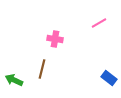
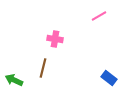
pink line: moved 7 px up
brown line: moved 1 px right, 1 px up
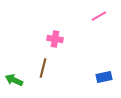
blue rectangle: moved 5 px left, 1 px up; rotated 49 degrees counterclockwise
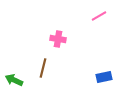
pink cross: moved 3 px right
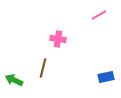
pink line: moved 1 px up
blue rectangle: moved 2 px right
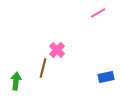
pink line: moved 1 px left, 2 px up
pink cross: moved 1 px left, 11 px down; rotated 35 degrees clockwise
green arrow: moved 2 px right, 1 px down; rotated 72 degrees clockwise
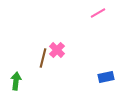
brown line: moved 10 px up
